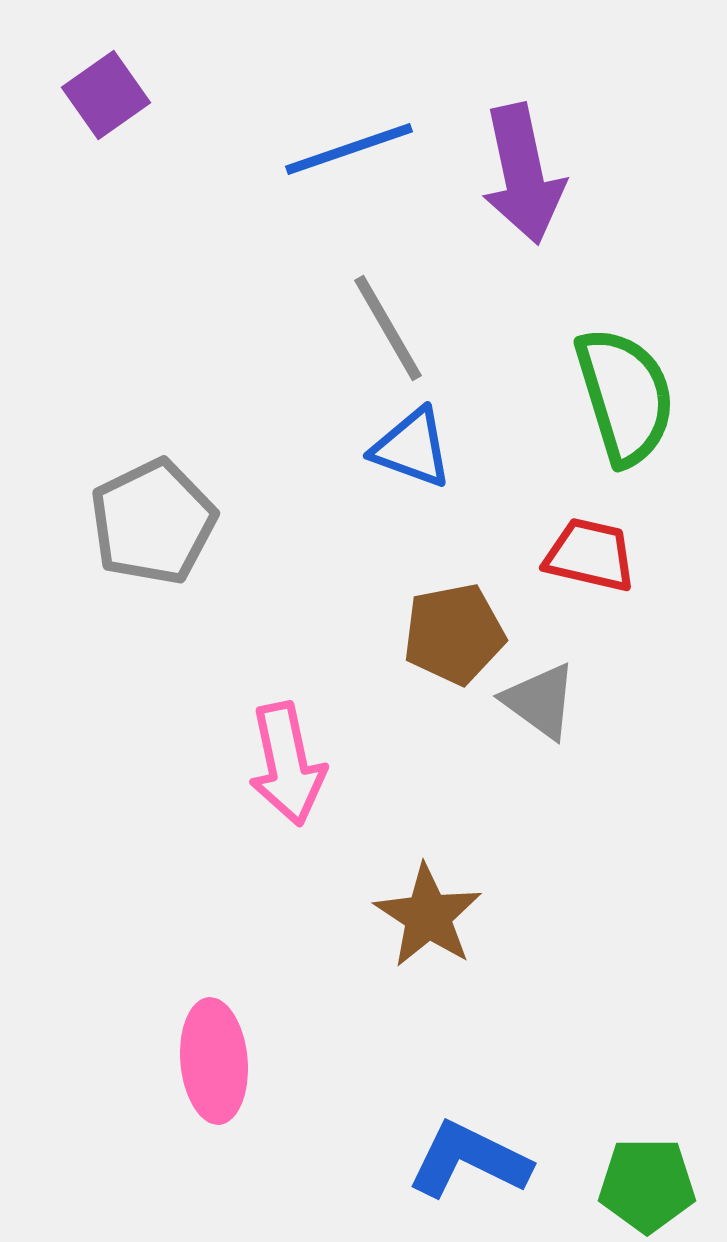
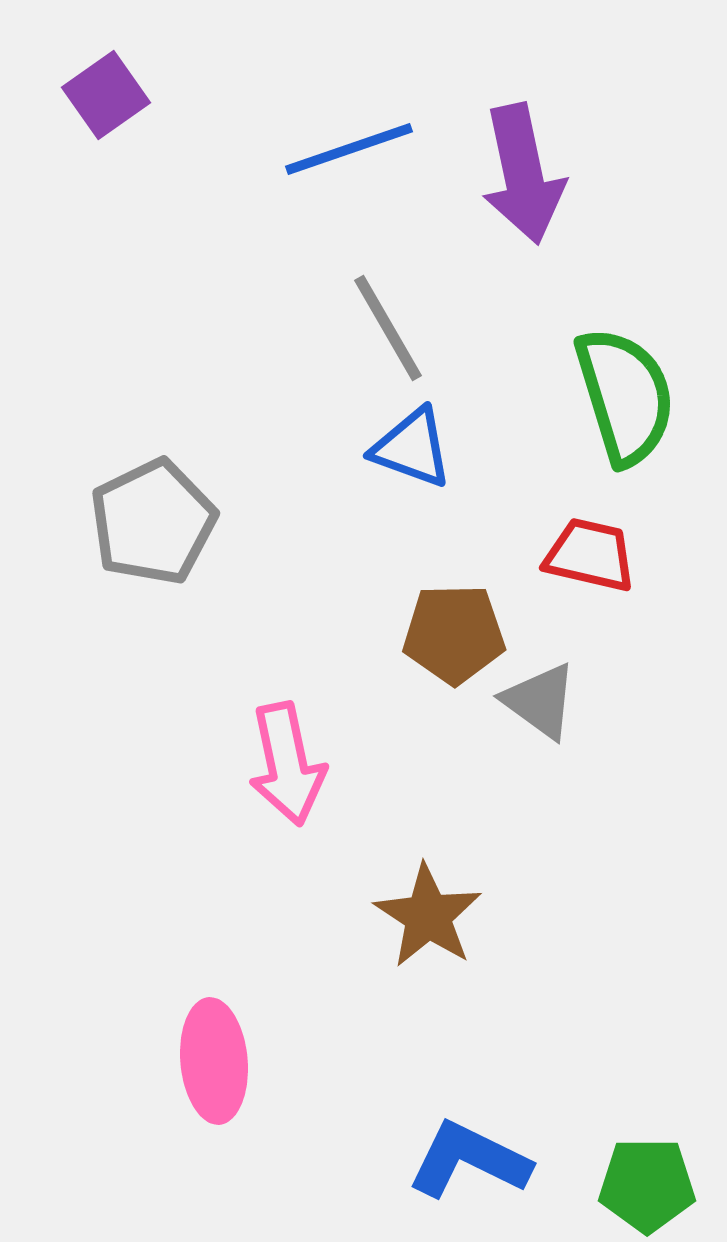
brown pentagon: rotated 10 degrees clockwise
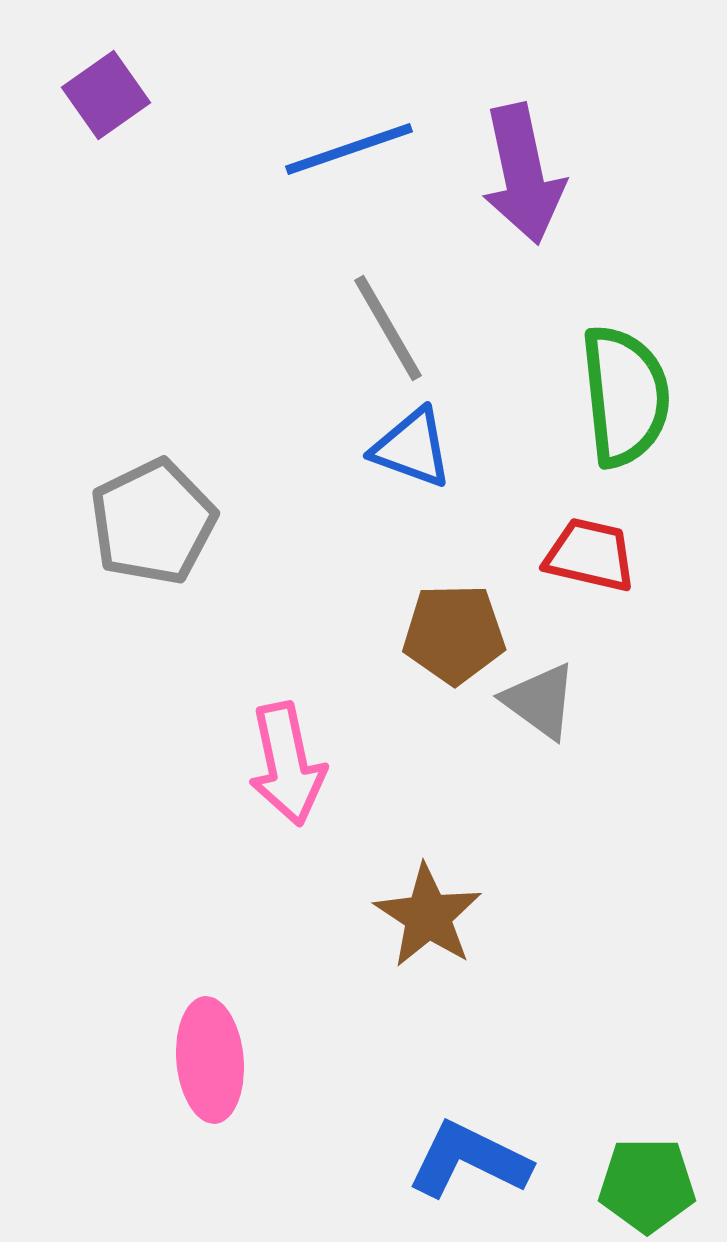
green semicircle: rotated 11 degrees clockwise
pink ellipse: moved 4 px left, 1 px up
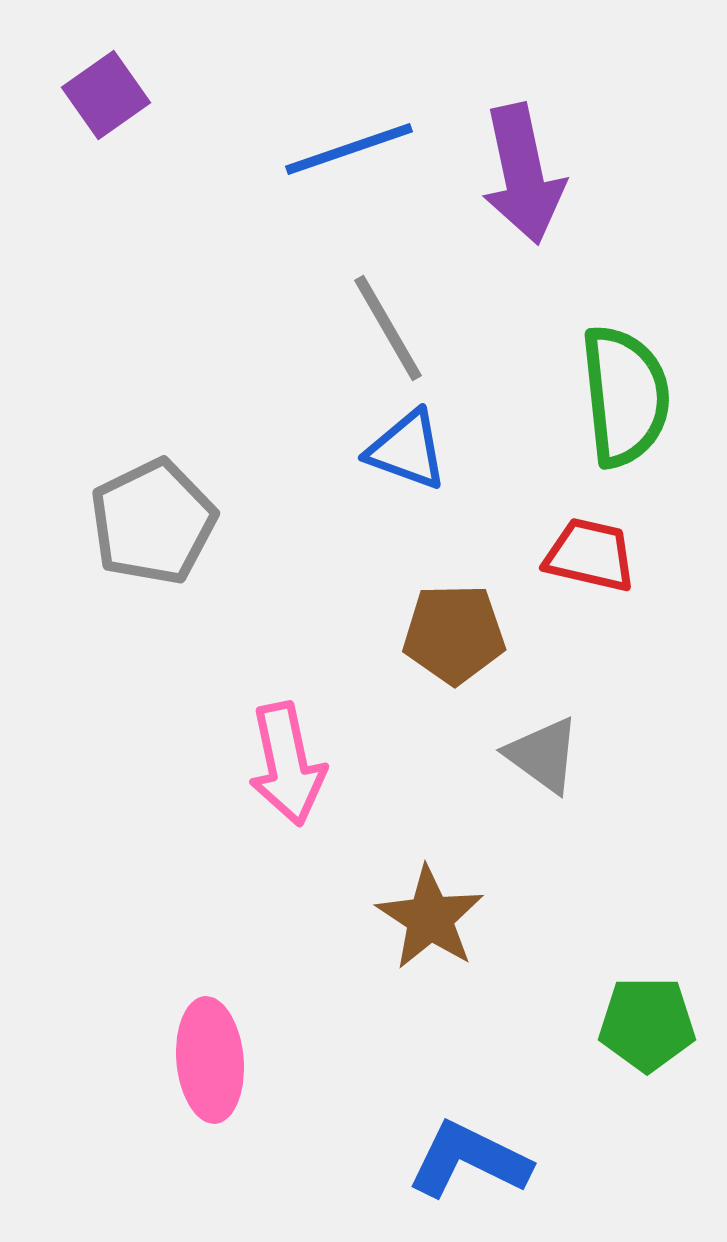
blue triangle: moved 5 px left, 2 px down
gray triangle: moved 3 px right, 54 px down
brown star: moved 2 px right, 2 px down
green pentagon: moved 161 px up
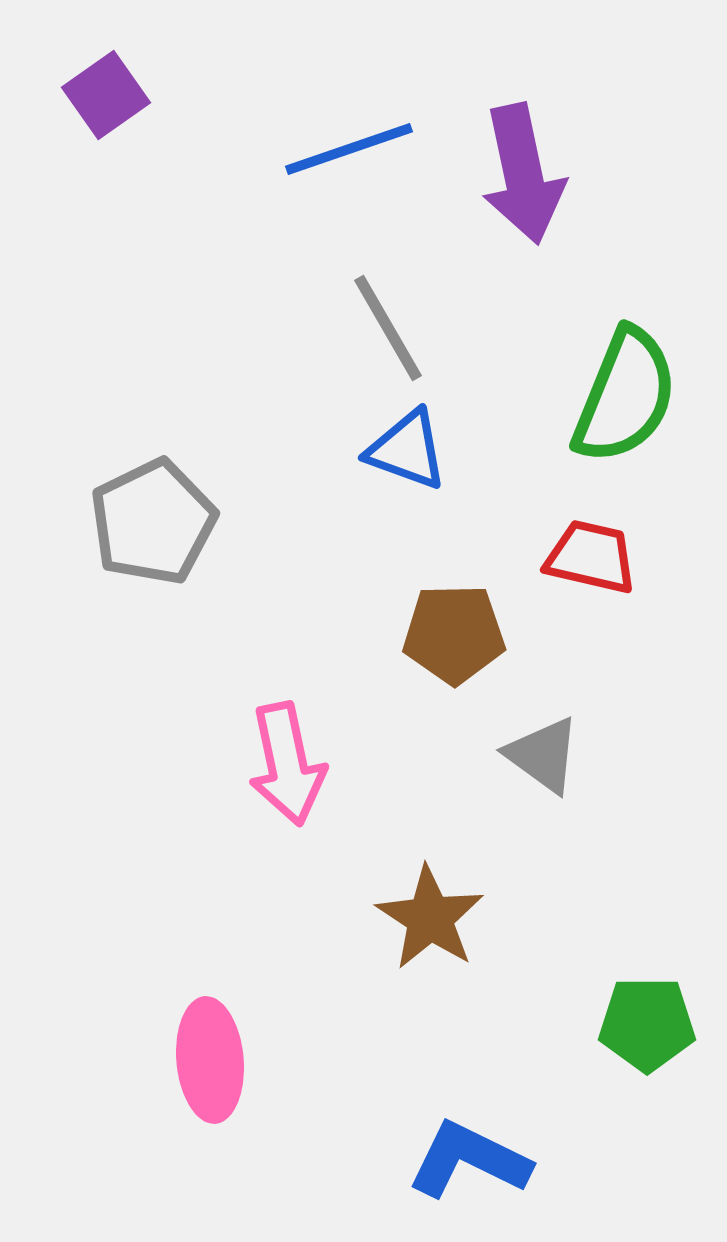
green semicircle: rotated 28 degrees clockwise
red trapezoid: moved 1 px right, 2 px down
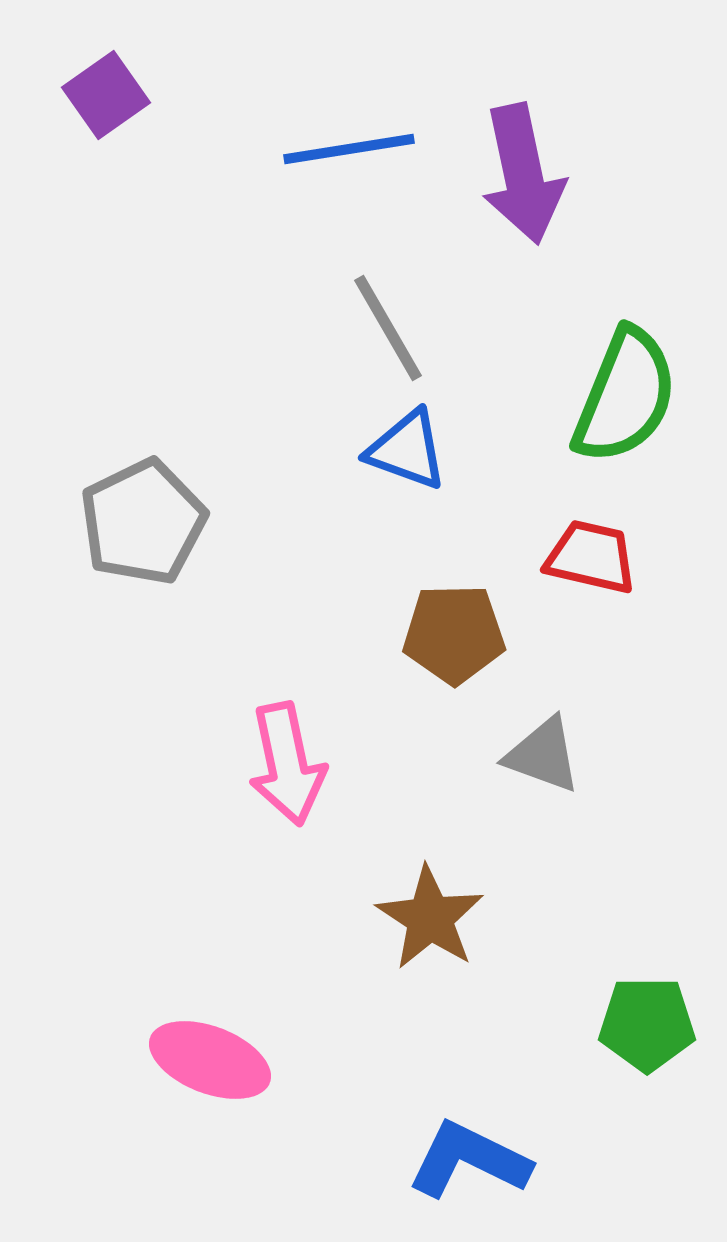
blue line: rotated 10 degrees clockwise
gray pentagon: moved 10 px left
gray triangle: rotated 16 degrees counterclockwise
pink ellipse: rotated 64 degrees counterclockwise
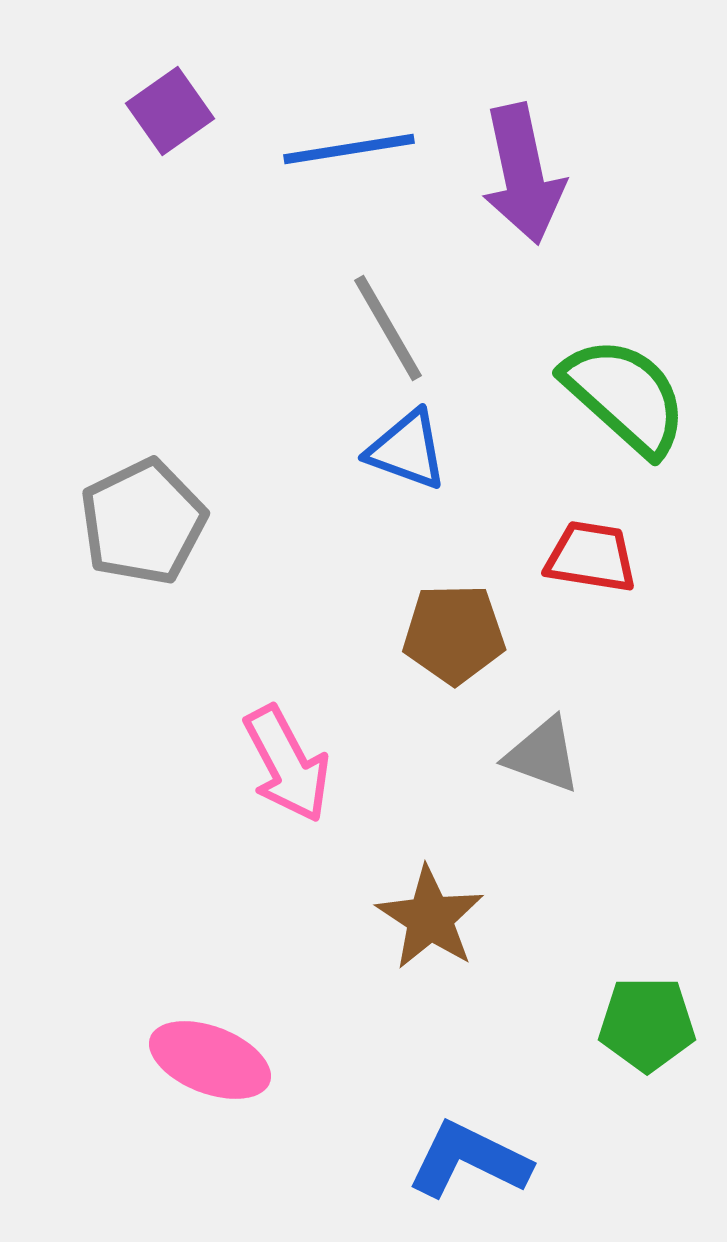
purple square: moved 64 px right, 16 px down
green semicircle: rotated 70 degrees counterclockwise
red trapezoid: rotated 4 degrees counterclockwise
pink arrow: rotated 16 degrees counterclockwise
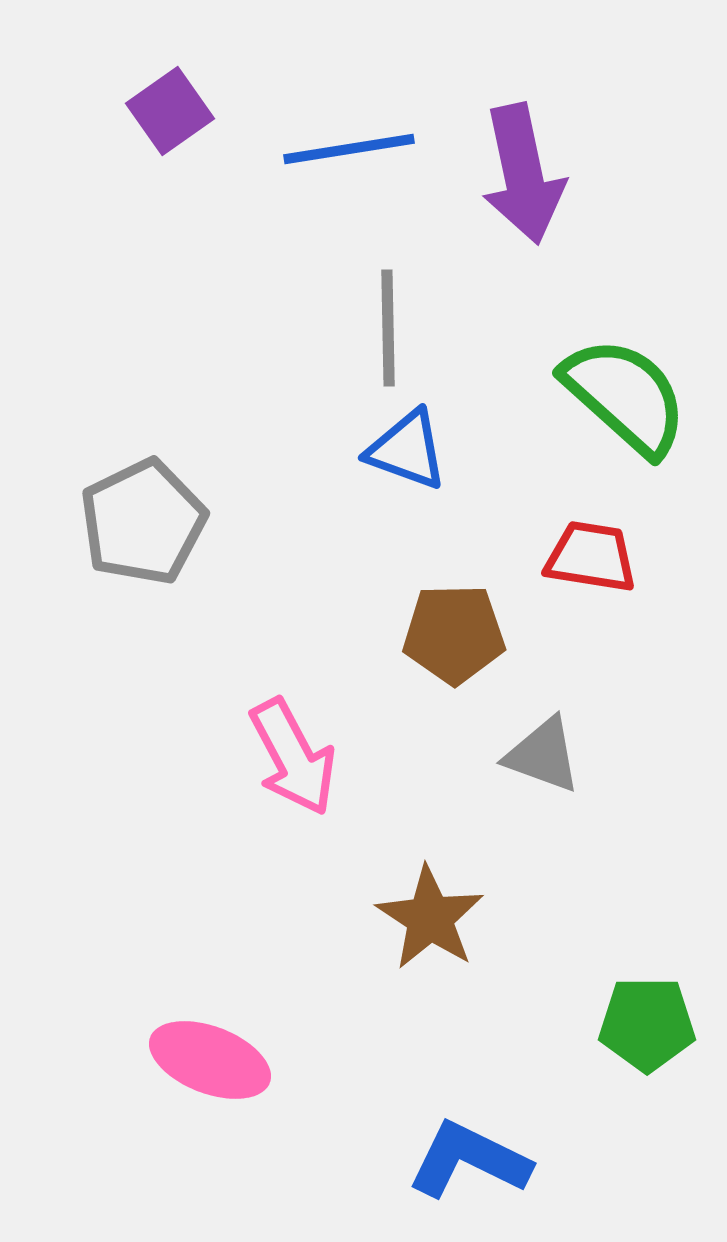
gray line: rotated 29 degrees clockwise
pink arrow: moved 6 px right, 7 px up
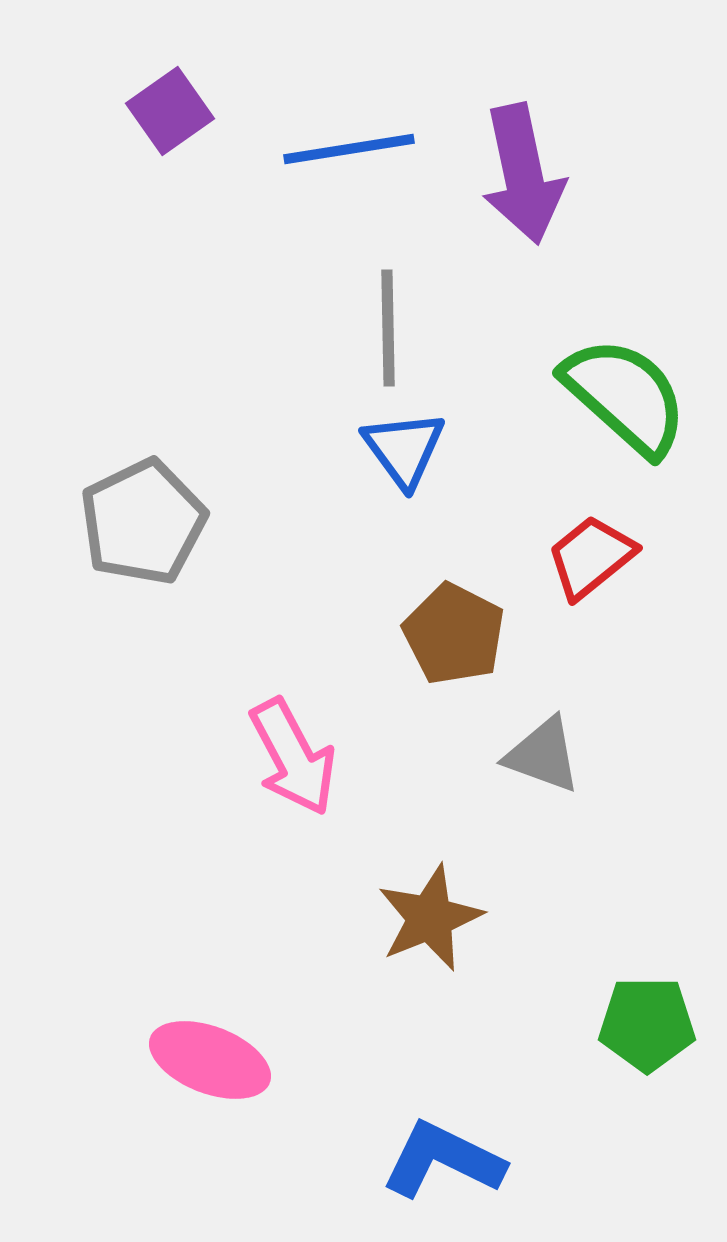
blue triangle: moved 3 px left, 1 px up; rotated 34 degrees clockwise
red trapezoid: rotated 48 degrees counterclockwise
brown pentagon: rotated 28 degrees clockwise
brown star: rotated 17 degrees clockwise
blue L-shape: moved 26 px left
